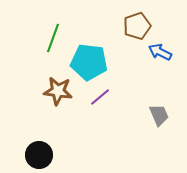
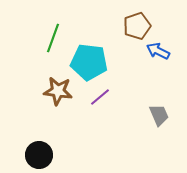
blue arrow: moved 2 px left, 1 px up
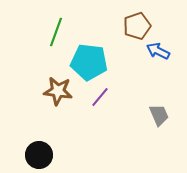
green line: moved 3 px right, 6 px up
purple line: rotated 10 degrees counterclockwise
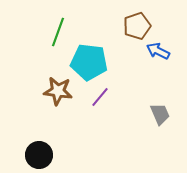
green line: moved 2 px right
gray trapezoid: moved 1 px right, 1 px up
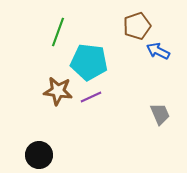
purple line: moved 9 px left; rotated 25 degrees clockwise
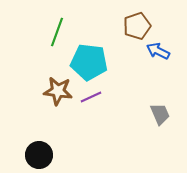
green line: moved 1 px left
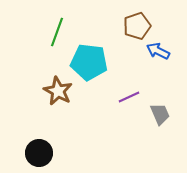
brown star: rotated 20 degrees clockwise
purple line: moved 38 px right
black circle: moved 2 px up
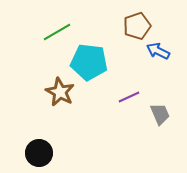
green line: rotated 40 degrees clockwise
brown star: moved 2 px right, 1 px down
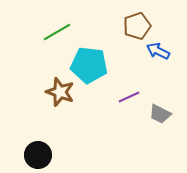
cyan pentagon: moved 3 px down
brown star: rotated 8 degrees counterclockwise
gray trapezoid: rotated 140 degrees clockwise
black circle: moved 1 px left, 2 px down
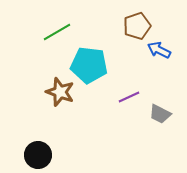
blue arrow: moved 1 px right, 1 px up
